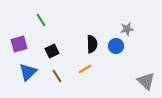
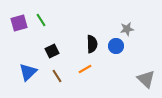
purple square: moved 21 px up
gray triangle: moved 2 px up
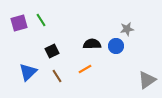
black semicircle: rotated 90 degrees counterclockwise
gray triangle: moved 1 px right, 1 px down; rotated 42 degrees clockwise
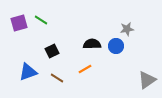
green line: rotated 24 degrees counterclockwise
blue triangle: rotated 24 degrees clockwise
brown line: moved 2 px down; rotated 24 degrees counterclockwise
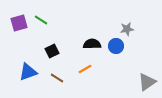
gray triangle: moved 2 px down
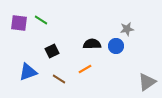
purple square: rotated 24 degrees clockwise
brown line: moved 2 px right, 1 px down
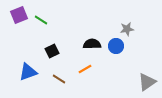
purple square: moved 8 px up; rotated 30 degrees counterclockwise
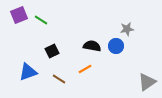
black semicircle: moved 2 px down; rotated 12 degrees clockwise
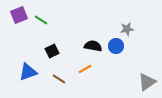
black semicircle: moved 1 px right
